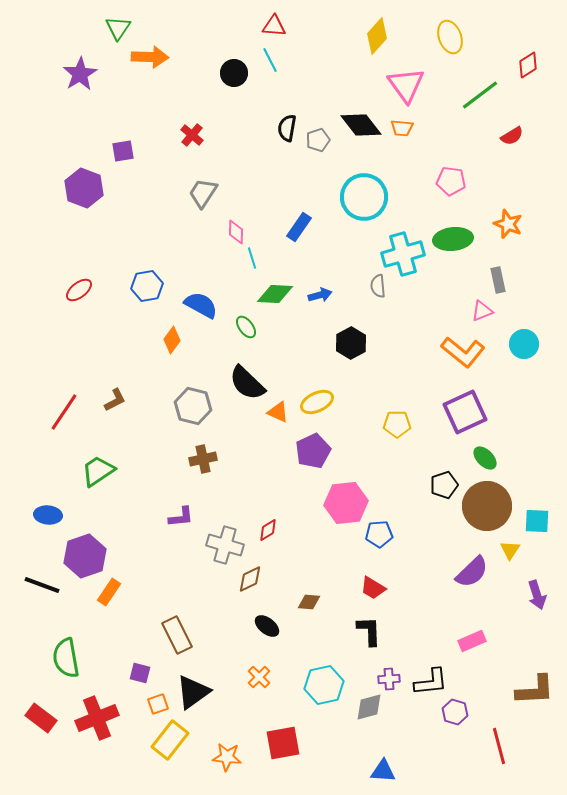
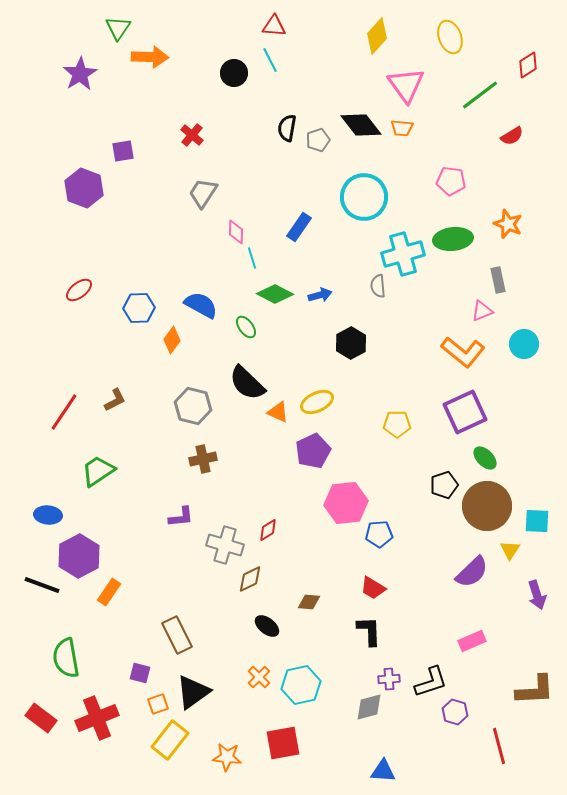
blue hexagon at (147, 286): moved 8 px left, 22 px down; rotated 8 degrees clockwise
green diamond at (275, 294): rotated 24 degrees clockwise
purple hexagon at (85, 556): moved 6 px left; rotated 9 degrees counterclockwise
black L-shape at (431, 682): rotated 12 degrees counterclockwise
cyan hexagon at (324, 685): moved 23 px left
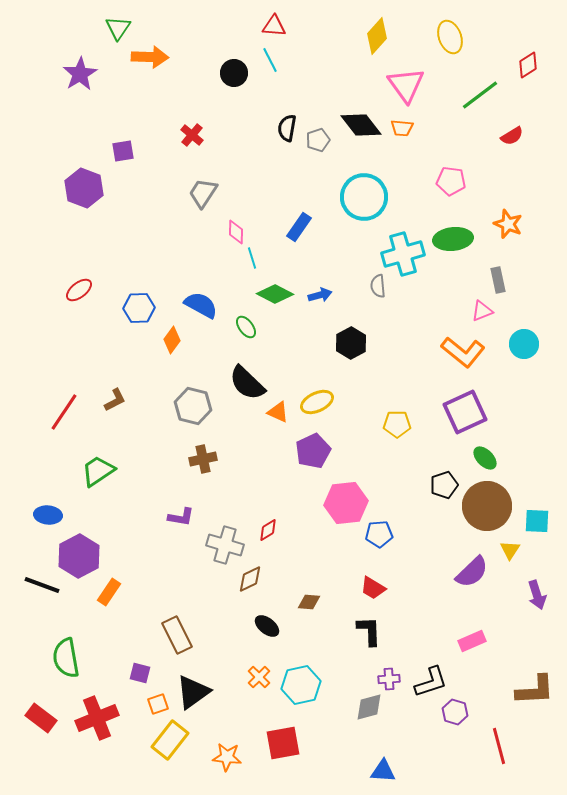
purple L-shape at (181, 517): rotated 16 degrees clockwise
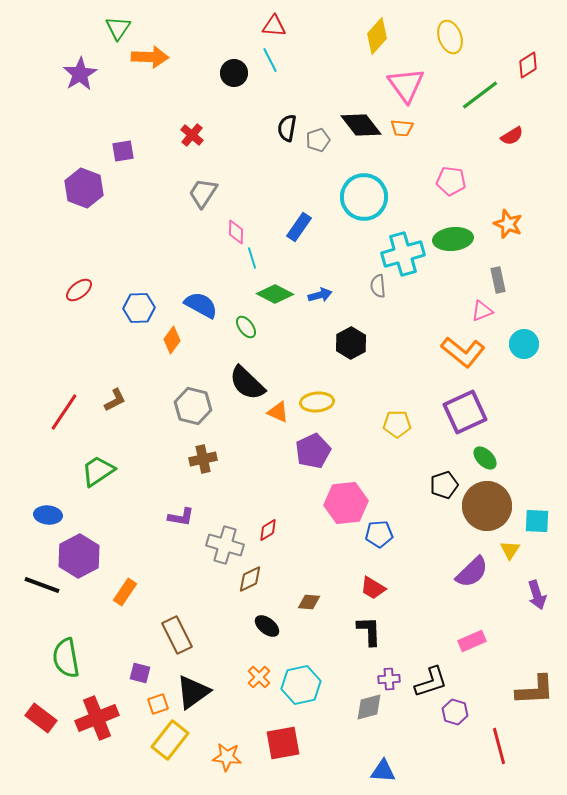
yellow ellipse at (317, 402): rotated 20 degrees clockwise
orange rectangle at (109, 592): moved 16 px right
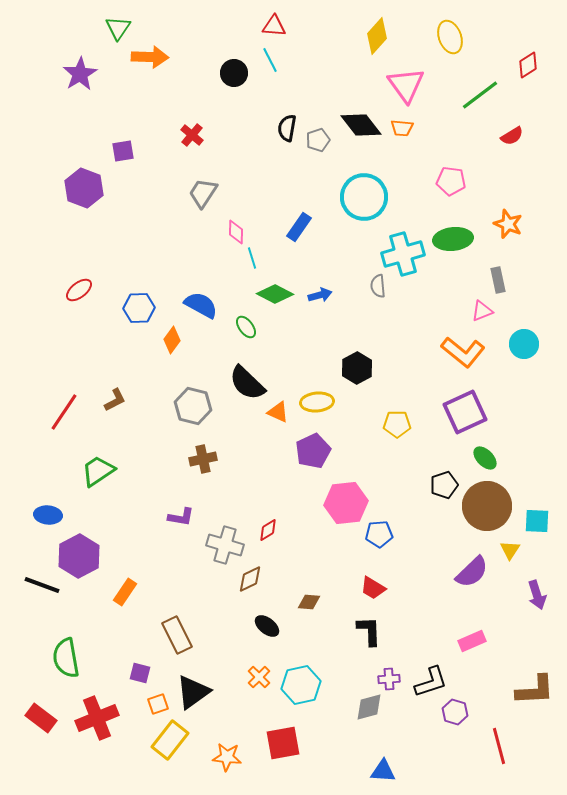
black hexagon at (351, 343): moved 6 px right, 25 px down
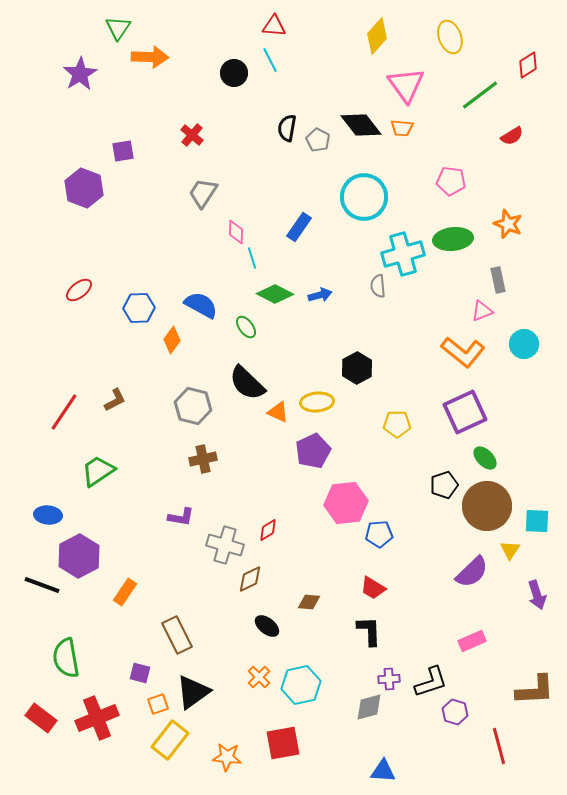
gray pentagon at (318, 140): rotated 25 degrees counterclockwise
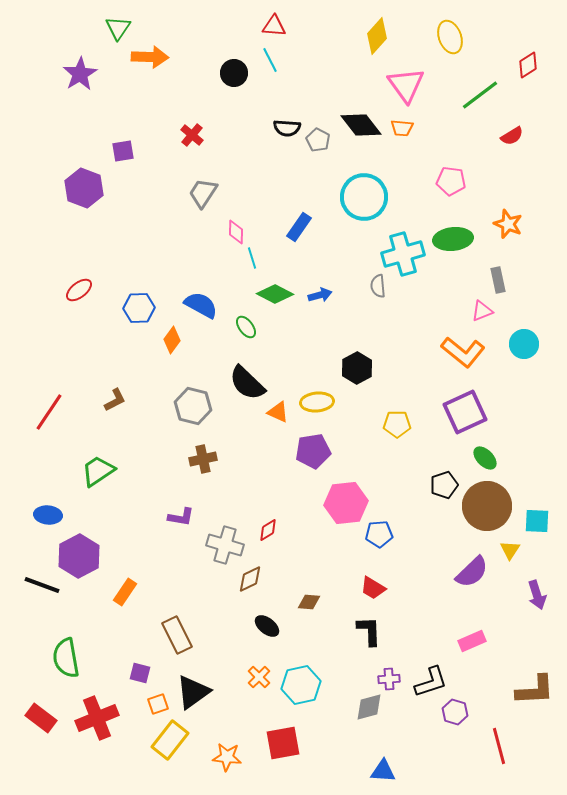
black semicircle at (287, 128): rotated 96 degrees counterclockwise
red line at (64, 412): moved 15 px left
purple pentagon at (313, 451): rotated 16 degrees clockwise
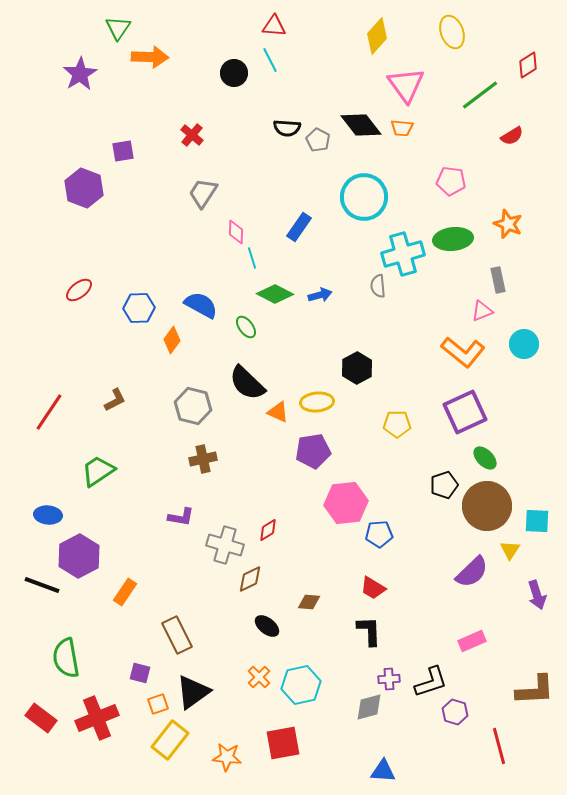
yellow ellipse at (450, 37): moved 2 px right, 5 px up
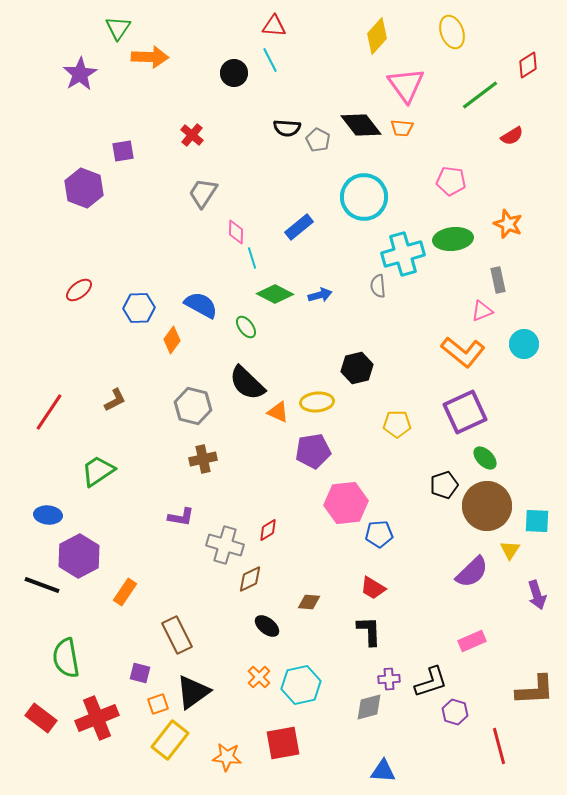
blue rectangle at (299, 227): rotated 16 degrees clockwise
black hexagon at (357, 368): rotated 16 degrees clockwise
